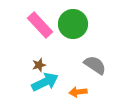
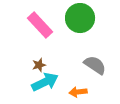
green circle: moved 7 px right, 6 px up
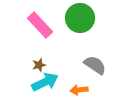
orange arrow: moved 1 px right, 2 px up
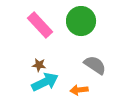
green circle: moved 1 px right, 3 px down
brown star: rotated 24 degrees clockwise
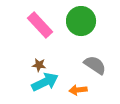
orange arrow: moved 1 px left
